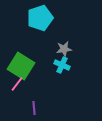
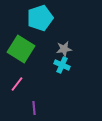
green square: moved 17 px up
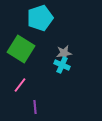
gray star: moved 4 px down
pink line: moved 3 px right, 1 px down
purple line: moved 1 px right, 1 px up
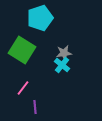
green square: moved 1 px right, 1 px down
cyan cross: rotated 14 degrees clockwise
pink line: moved 3 px right, 3 px down
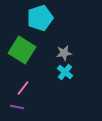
cyan cross: moved 3 px right, 7 px down
purple line: moved 18 px left; rotated 72 degrees counterclockwise
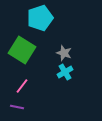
gray star: rotated 28 degrees clockwise
cyan cross: rotated 21 degrees clockwise
pink line: moved 1 px left, 2 px up
